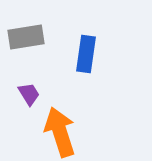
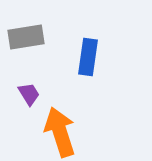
blue rectangle: moved 2 px right, 3 px down
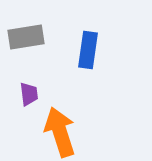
blue rectangle: moved 7 px up
purple trapezoid: rotated 25 degrees clockwise
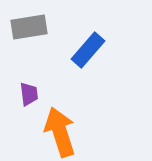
gray rectangle: moved 3 px right, 10 px up
blue rectangle: rotated 33 degrees clockwise
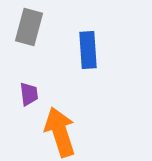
gray rectangle: rotated 66 degrees counterclockwise
blue rectangle: rotated 45 degrees counterclockwise
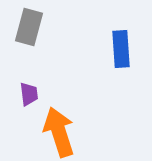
blue rectangle: moved 33 px right, 1 px up
orange arrow: moved 1 px left
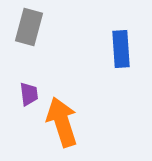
orange arrow: moved 3 px right, 10 px up
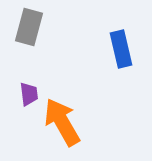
blue rectangle: rotated 9 degrees counterclockwise
orange arrow: rotated 12 degrees counterclockwise
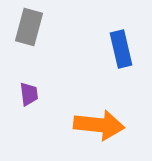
orange arrow: moved 37 px right, 3 px down; rotated 126 degrees clockwise
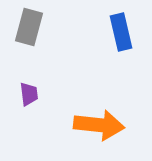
blue rectangle: moved 17 px up
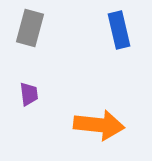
gray rectangle: moved 1 px right, 1 px down
blue rectangle: moved 2 px left, 2 px up
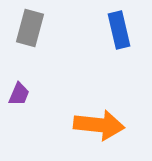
purple trapezoid: moved 10 px left; rotated 30 degrees clockwise
